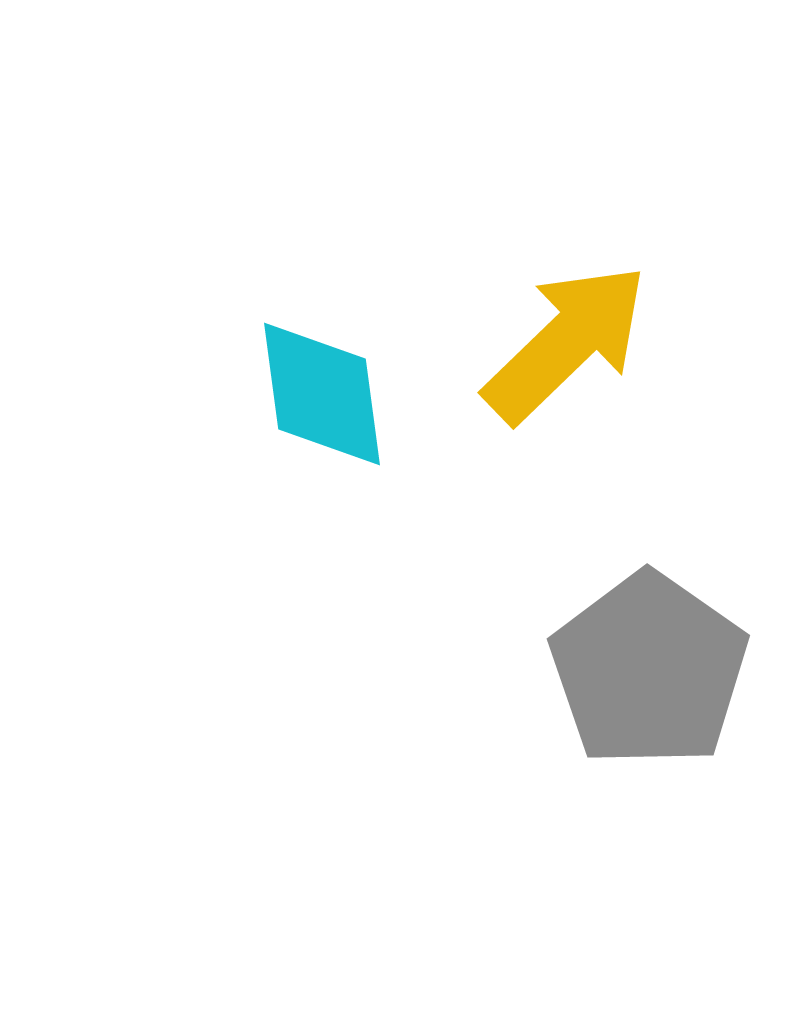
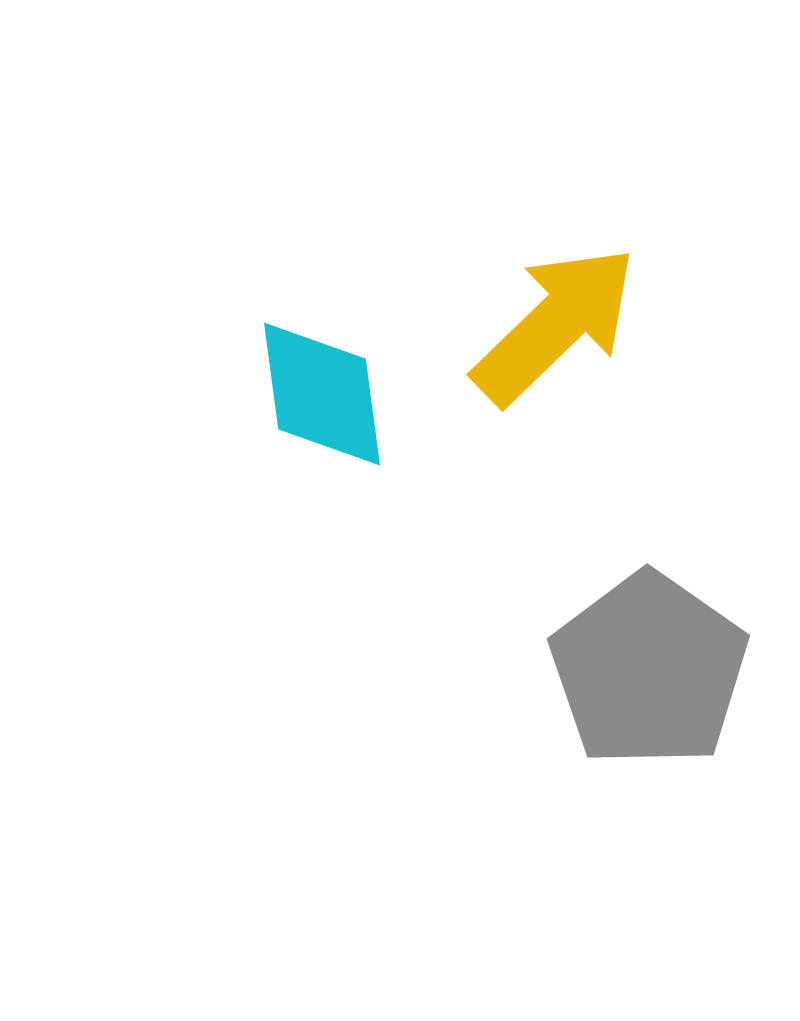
yellow arrow: moved 11 px left, 18 px up
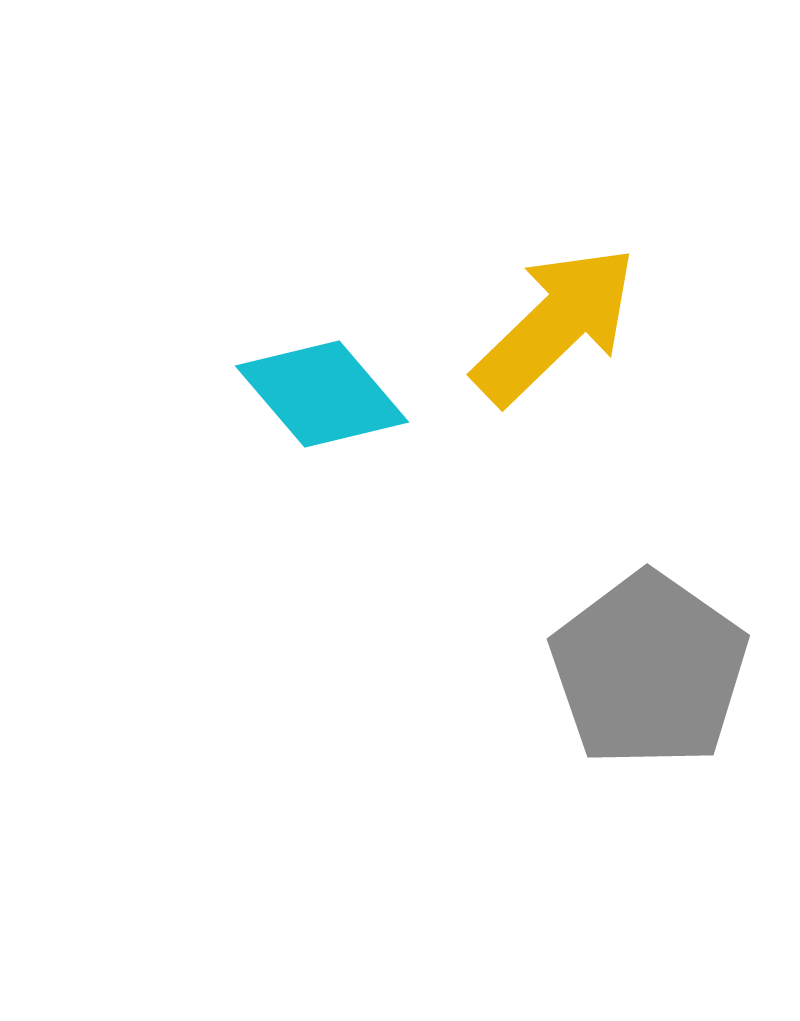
cyan diamond: rotated 33 degrees counterclockwise
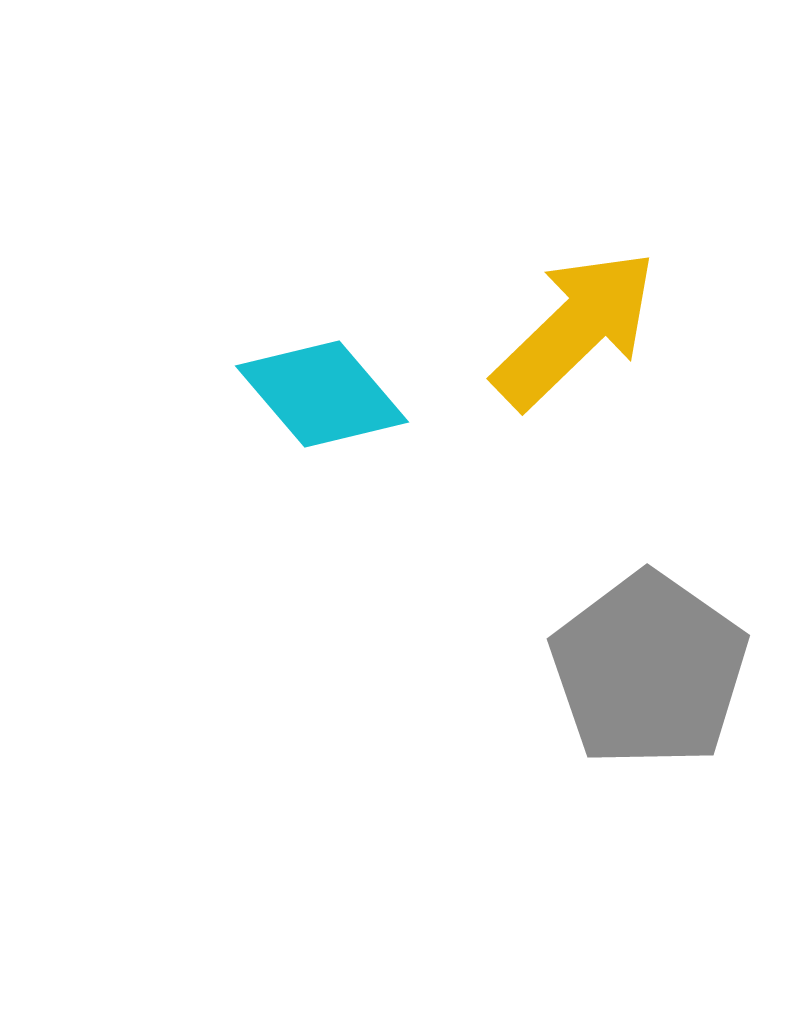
yellow arrow: moved 20 px right, 4 px down
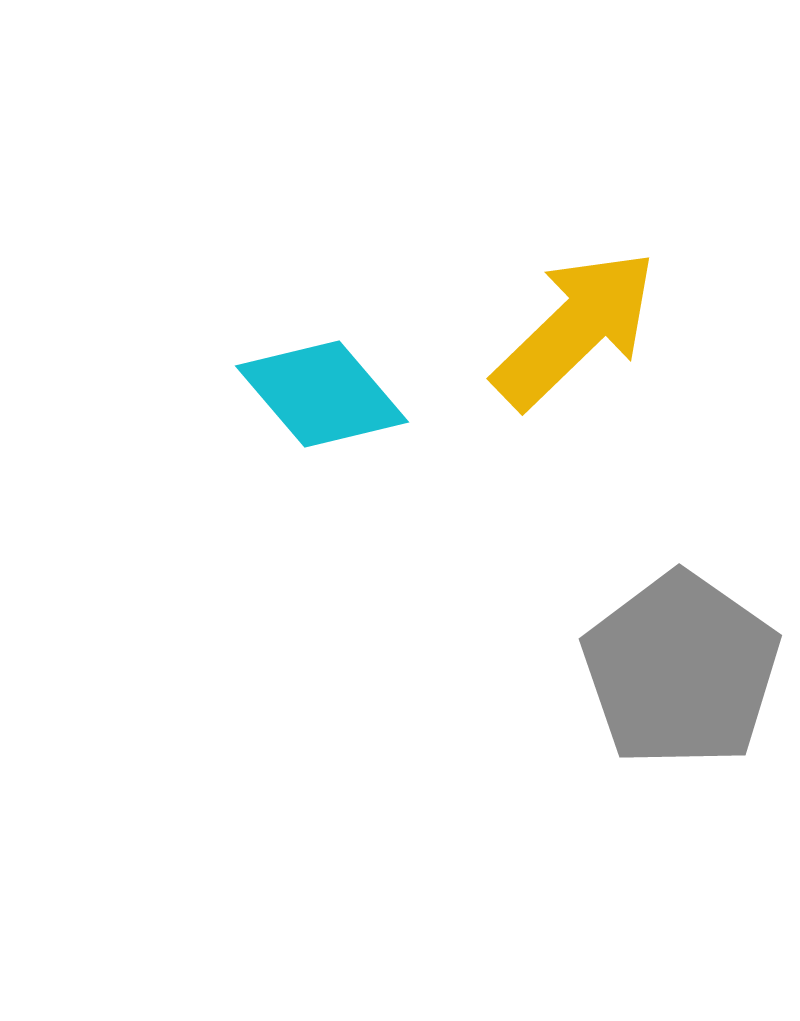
gray pentagon: moved 32 px right
